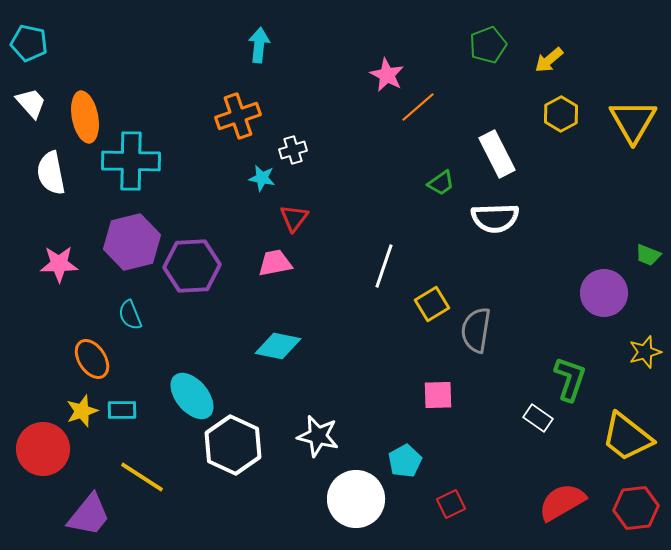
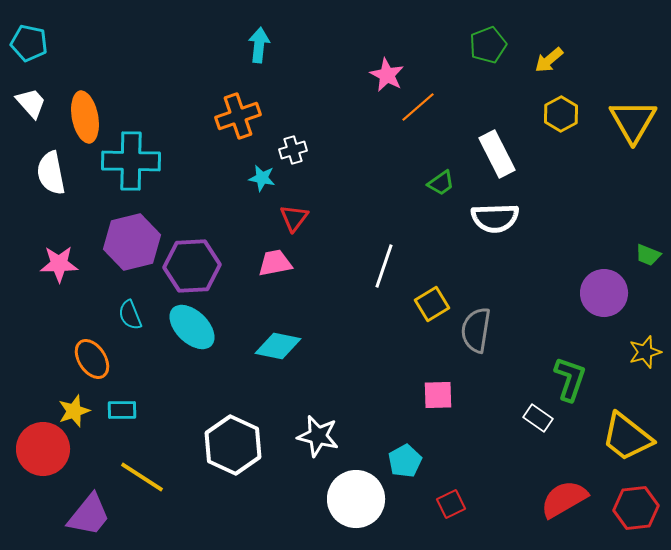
cyan ellipse at (192, 396): moved 69 px up; rotated 6 degrees counterclockwise
yellow star at (82, 411): moved 8 px left
red semicircle at (562, 502): moved 2 px right, 3 px up
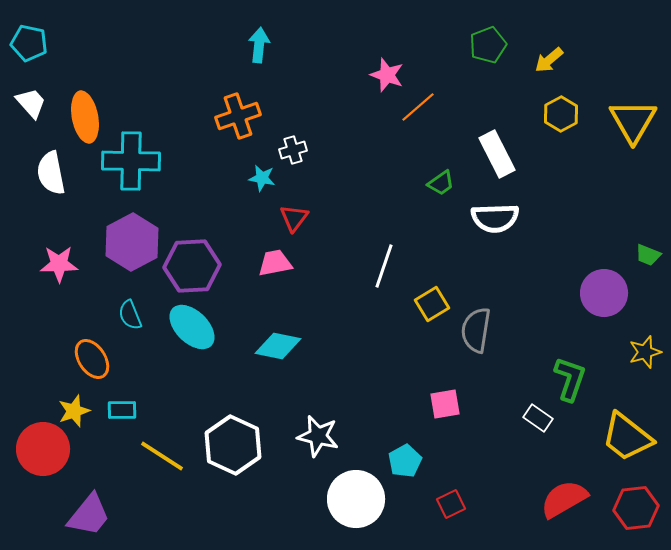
pink star at (387, 75): rotated 8 degrees counterclockwise
purple hexagon at (132, 242): rotated 14 degrees counterclockwise
pink square at (438, 395): moved 7 px right, 9 px down; rotated 8 degrees counterclockwise
yellow line at (142, 477): moved 20 px right, 21 px up
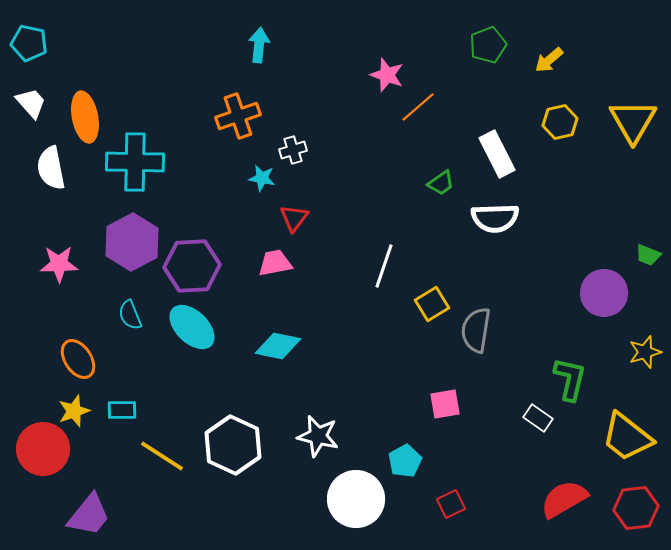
yellow hexagon at (561, 114): moved 1 px left, 8 px down; rotated 16 degrees clockwise
cyan cross at (131, 161): moved 4 px right, 1 px down
white semicircle at (51, 173): moved 5 px up
orange ellipse at (92, 359): moved 14 px left
green L-shape at (570, 379): rotated 6 degrees counterclockwise
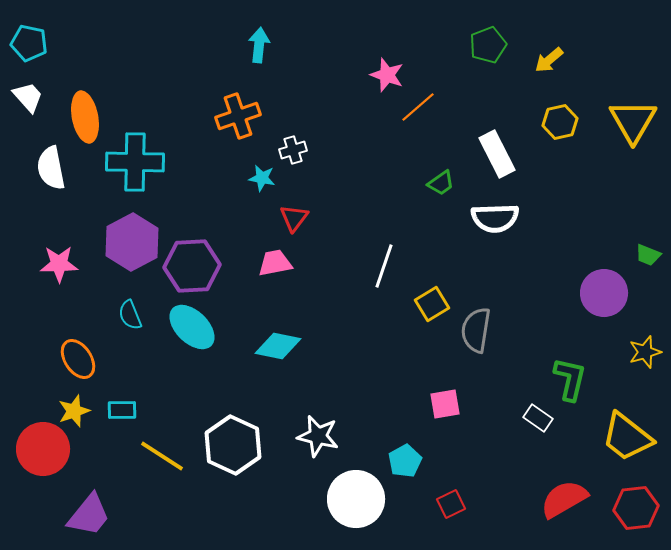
white trapezoid at (31, 103): moved 3 px left, 6 px up
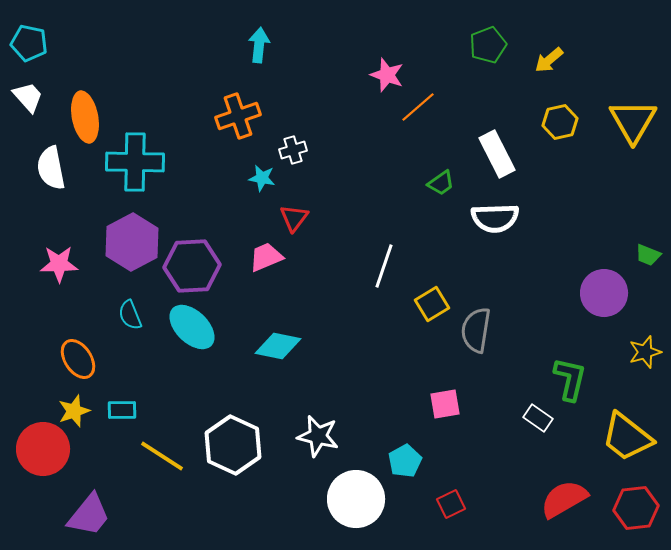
pink trapezoid at (275, 263): moved 9 px left, 6 px up; rotated 12 degrees counterclockwise
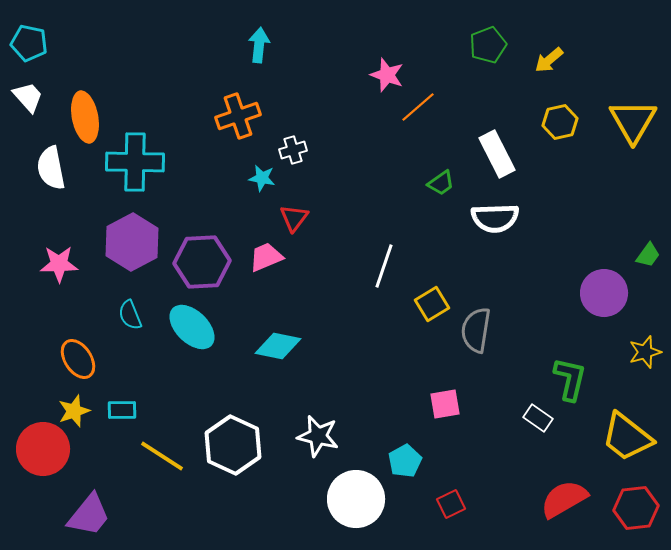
green trapezoid at (648, 255): rotated 76 degrees counterclockwise
purple hexagon at (192, 266): moved 10 px right, 4 px up
